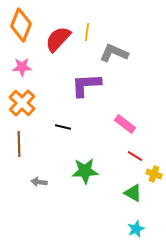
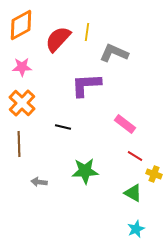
orange diamond: rotated 40 degrees clockwise
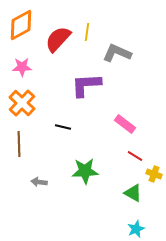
gray L-shape: moved 3 px right
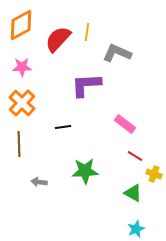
black line: rotated 21 degrees counterclockwise
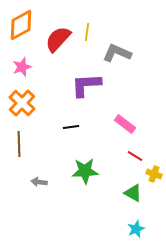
pink star: rotated 18 degrees counterclockwise
black line: moved 8 px right
